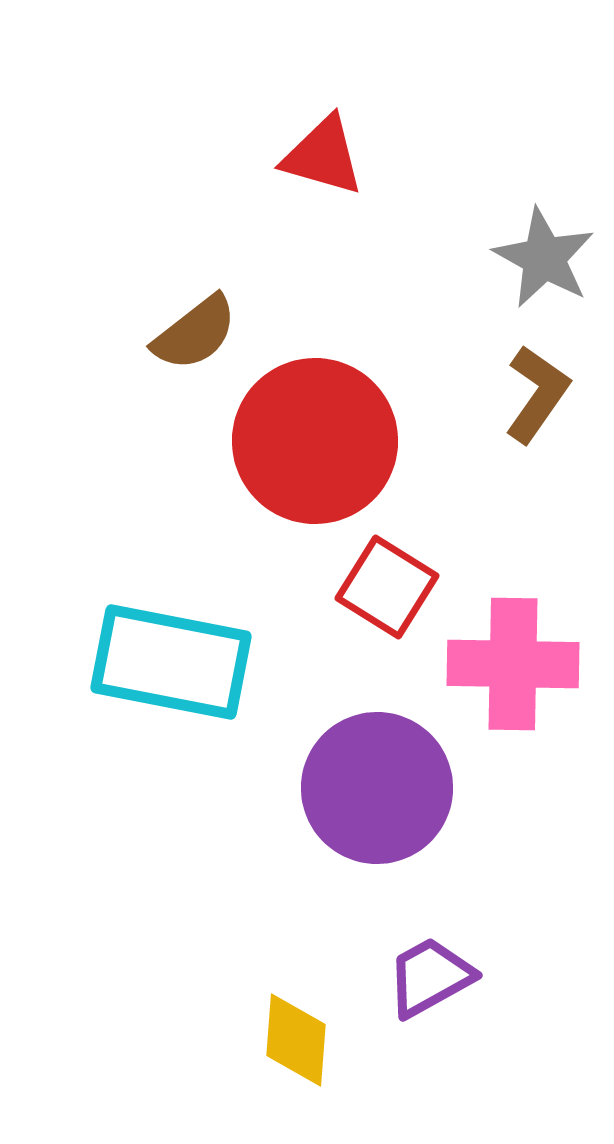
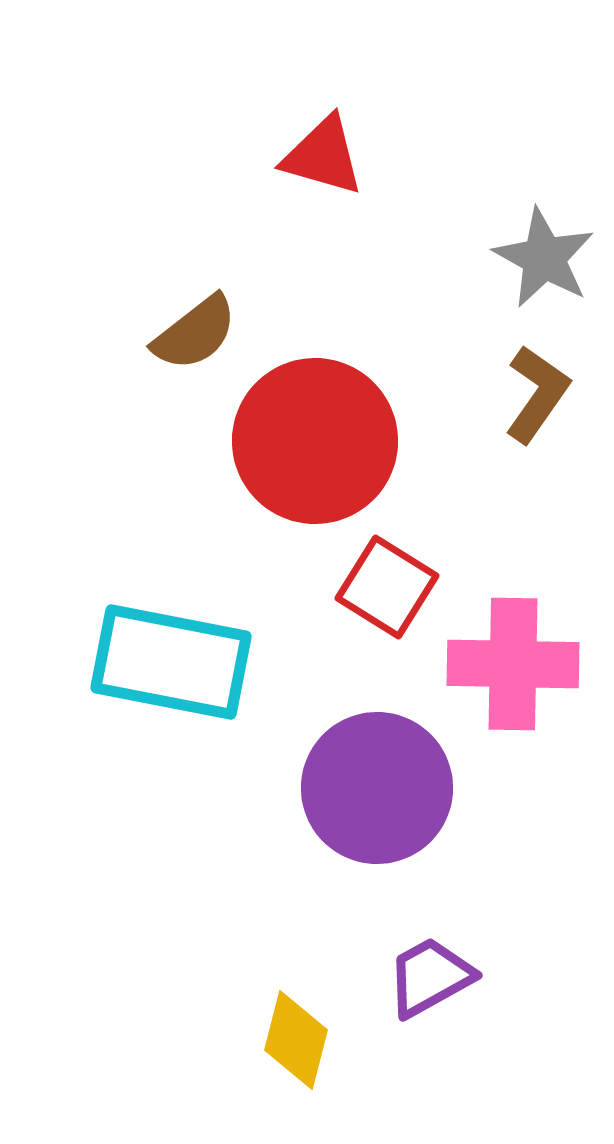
yellow diamond: rotated 10 degrees clockwise
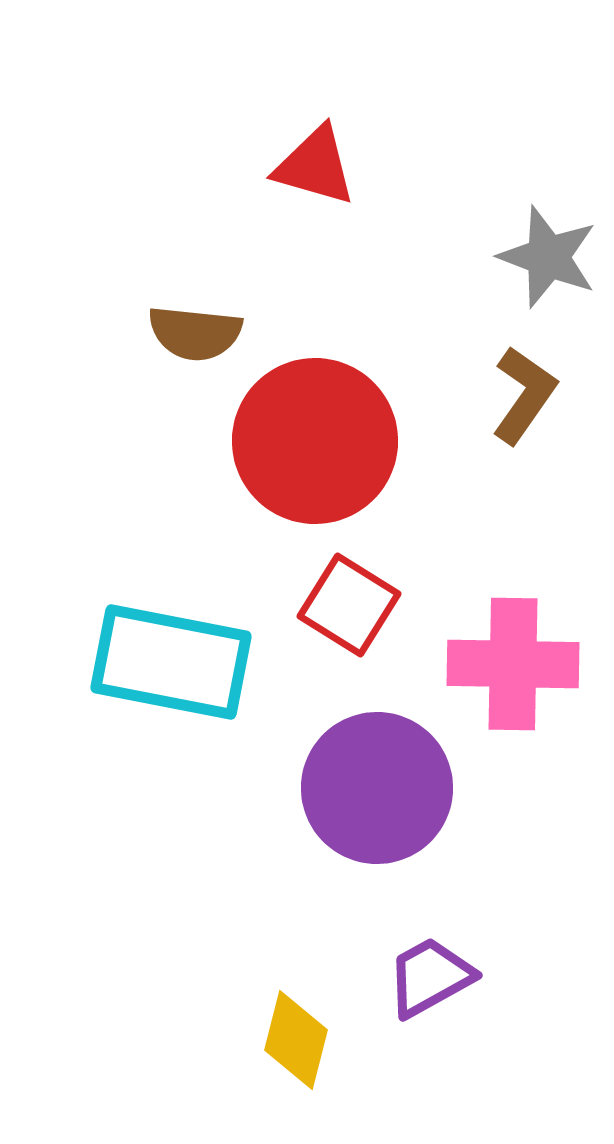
red triangle: moved 8 px left, 10 px down
gray star: moved 4 px right, 1 px up; rotated 8 degrees counterclockwise
brown semicircle: rotated 44 degrees clockwise
brown L-shape: moved 13 px left, 1 px down
red square: moved 38 px left, 18 px down
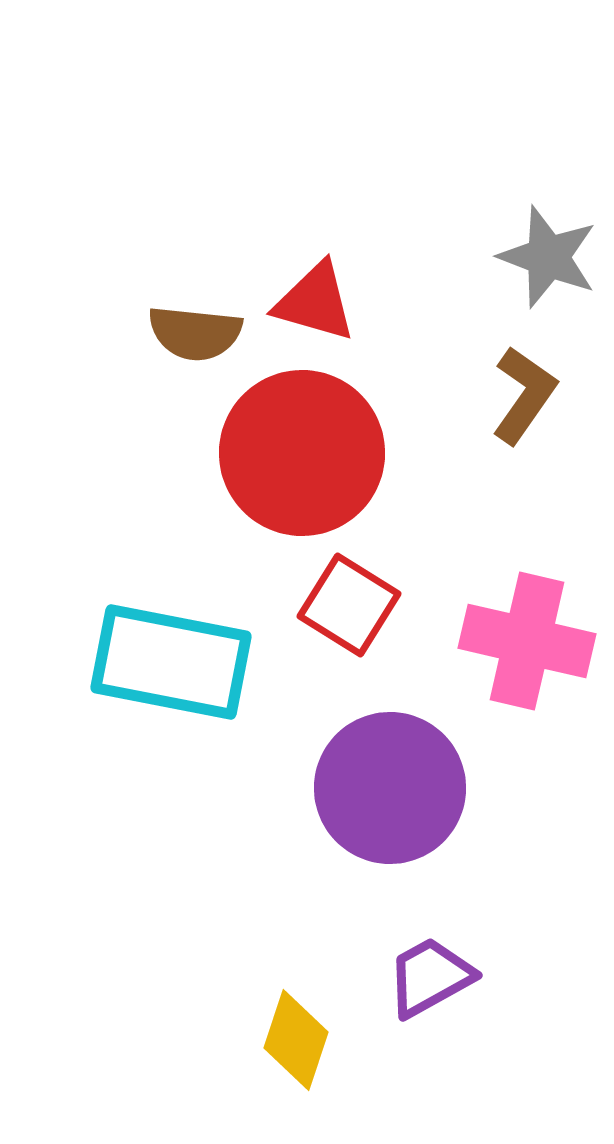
red triangle: moved 136 px down
red circle: moved 13 px left, 12 px down
pink cross: moved 14 px right, 23 px up; rotated 12 degrees clockwise
purple circle: moved 13 px right
yellow diamond: rotated 4 degrees clockwise
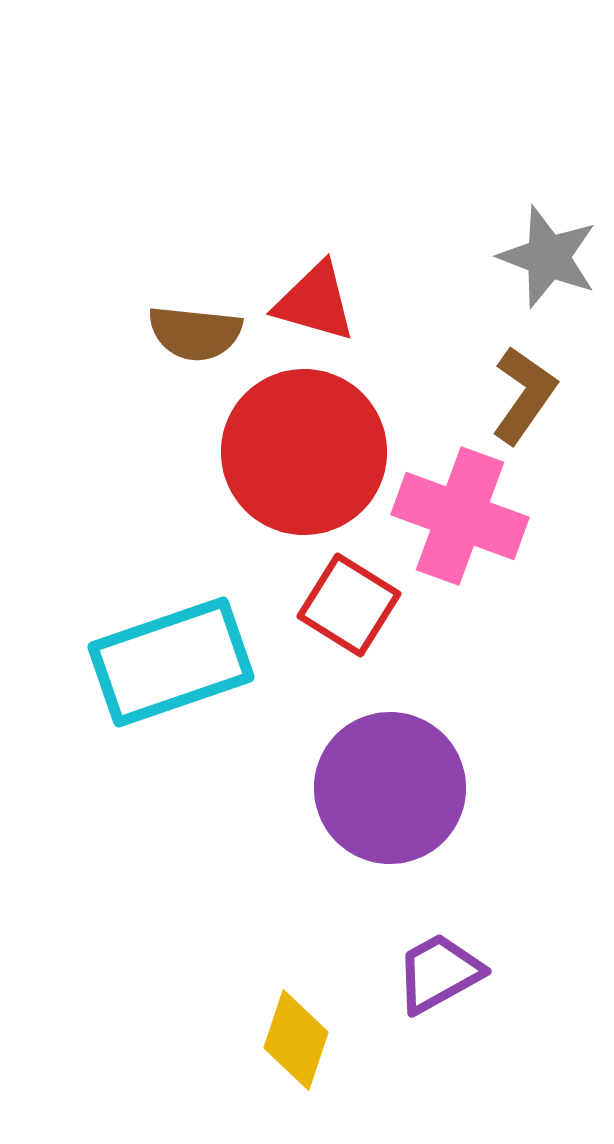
red circle: moved 2 px right, 1 px up
pink cross: moved 67 px left, 125 px up; rotated 7 degrees clockwise
cyan rectangle: rotated 30 degrees counterclockwise
purple trapezoid: moved 9 px right, 4 px up
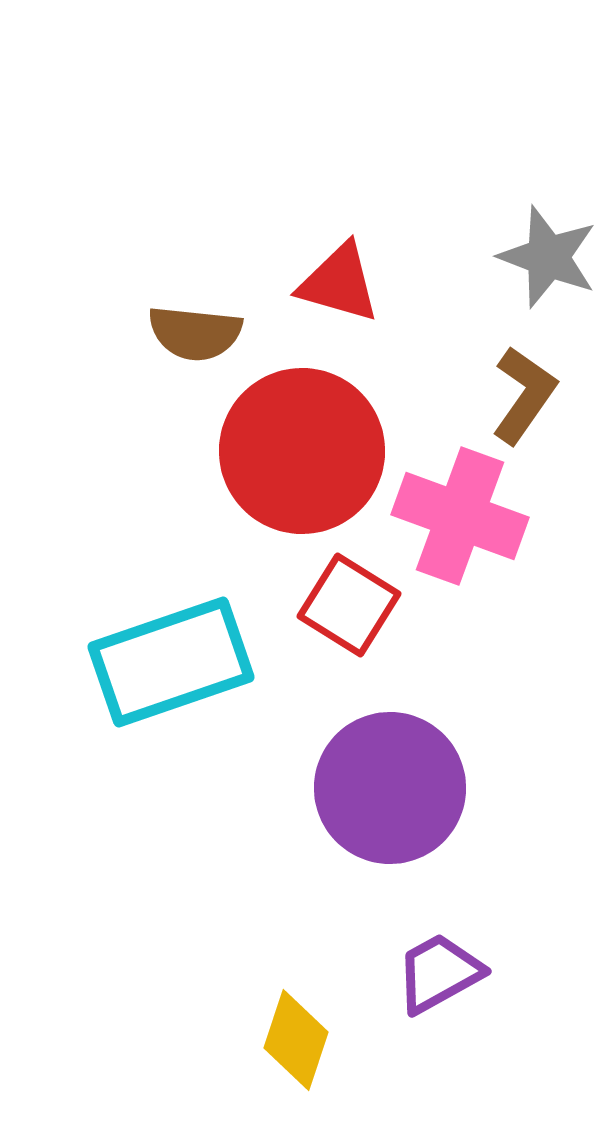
red triangle: moved 24 px right, 19 px up
red circle: moved 2 px left, 1 px up
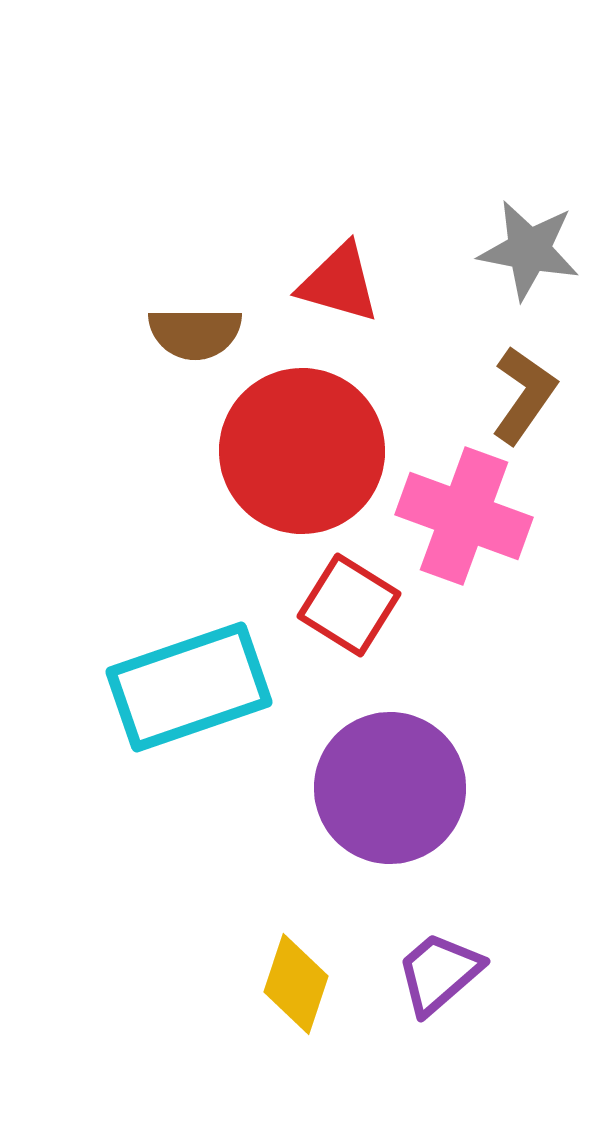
gray star: moved 19 px left, 7 px up; rotated 10 degrees counterclockwise
brown semicircle: rotated 6 degrees counterclockwise
pink cross: moved 4 px right
cyan rectangle: moved 18 px right, 25 px down
purple trapezoid: rotated 12 degrees counterclockwise
yellow diamond: moved 56 px up
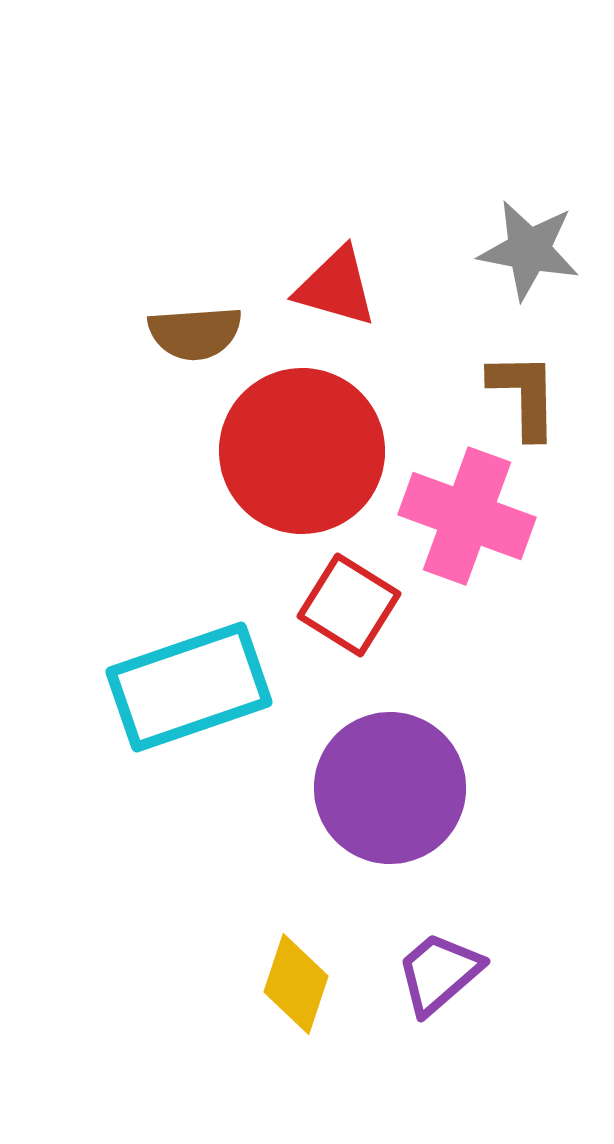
red triangle: moved 3 px left, 4 px down
brown semicircle: rotated 4 degrees counterclockwise
brown L-shape: rotated 36 degrees counterclockwise
pink cross: moved 3 px right
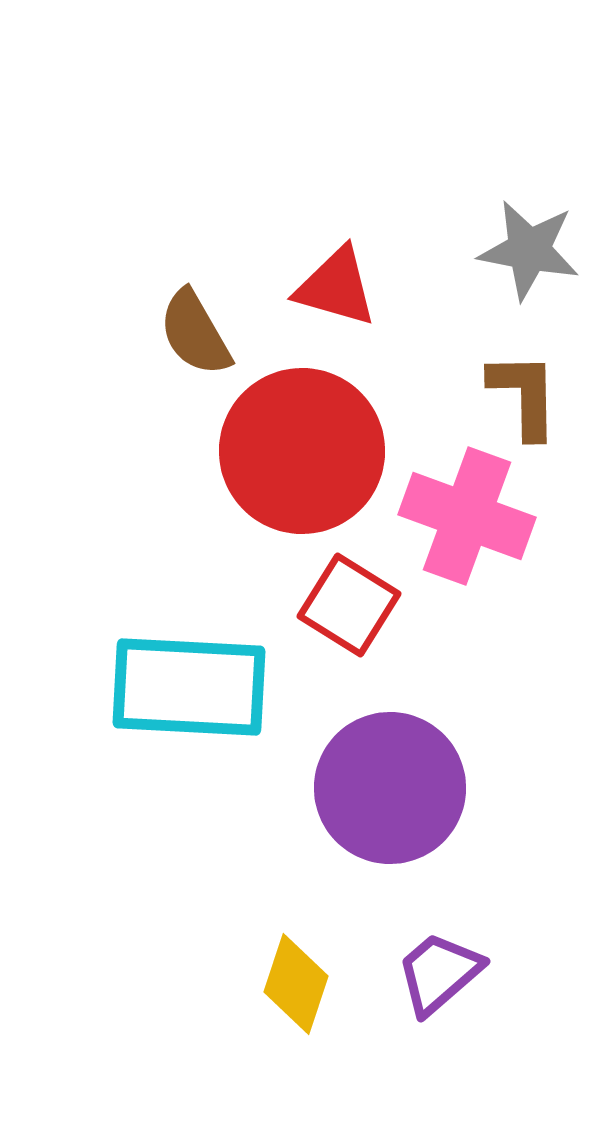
brown semicircle: rotated 64 degrees clockwise
cyan rectangle: rotated 22 degrees clockwise
